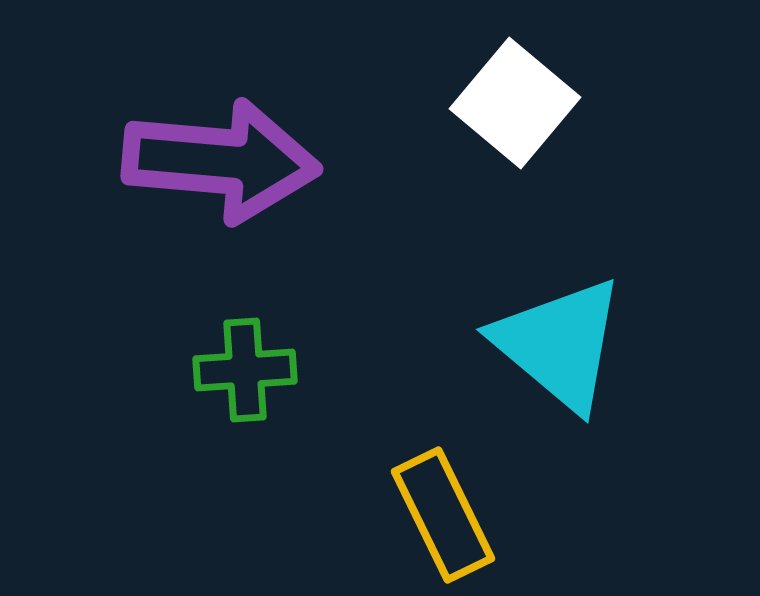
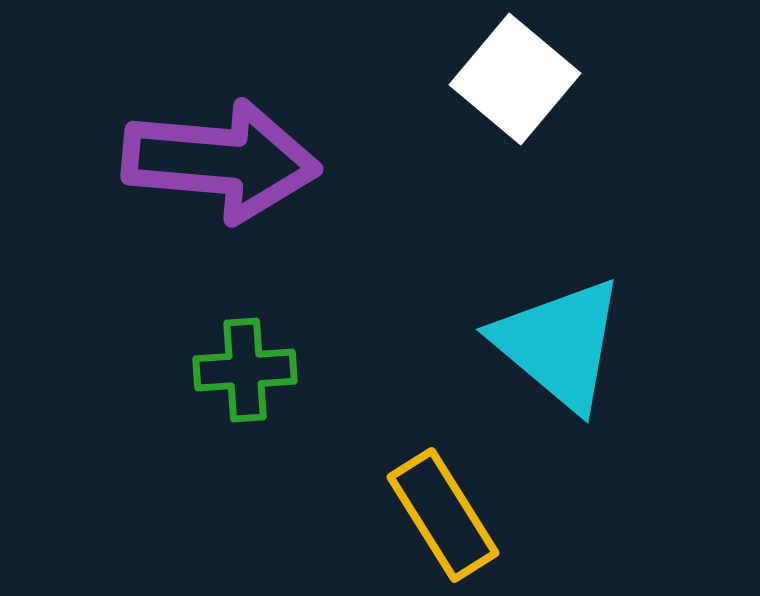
white square: moved 24 px up
yellow rectangle: rotated 6 degrees counterclockwise
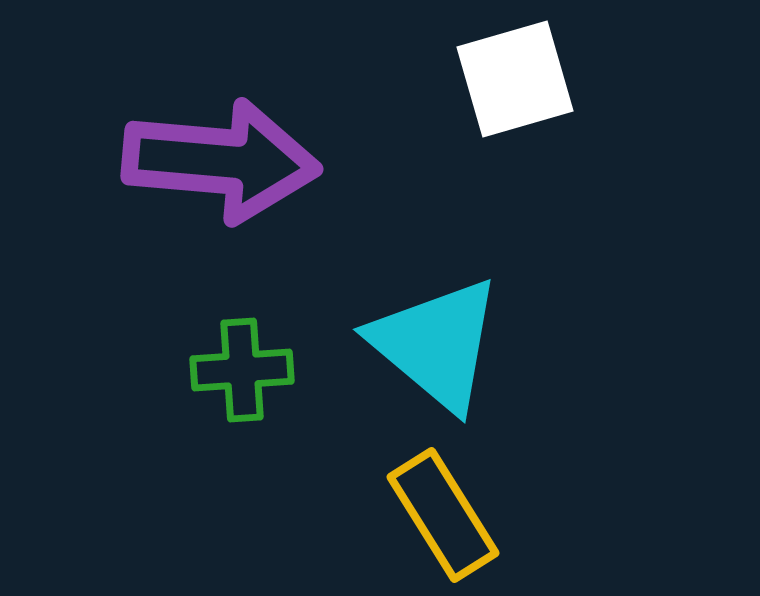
white square: rotated 34 degrees clockwise
cyan triangle: moved 123 px left
green cross: moved 3 px left
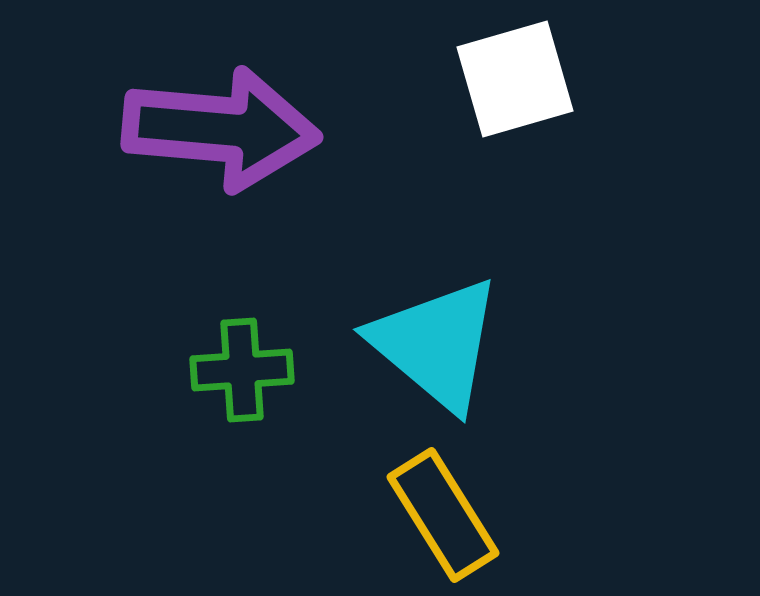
purple arrow: moved 32 px up
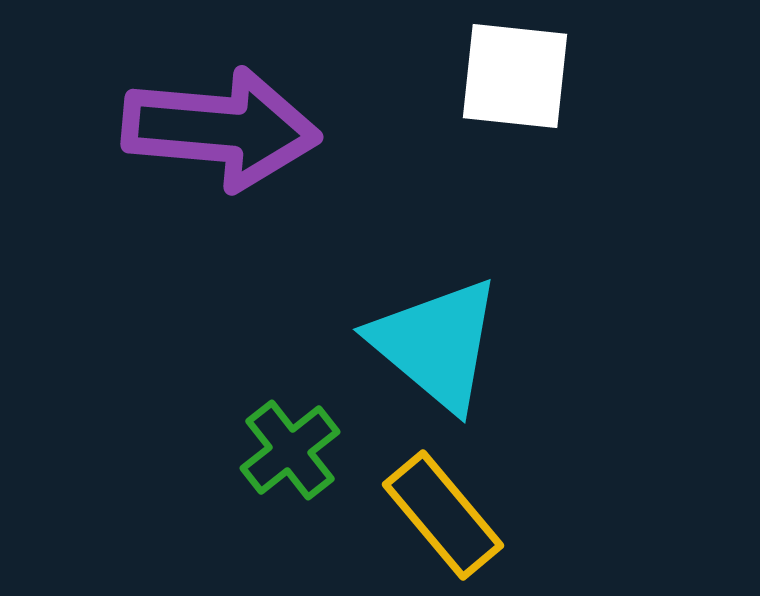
white square: moved 3 px up; rotated 22 degrees clockwise
green cross: moved 48 px right, 80 px down; rotated 34 degrees counterclockwise
yellow rectangle: rotated 8 degrees counterclockwise
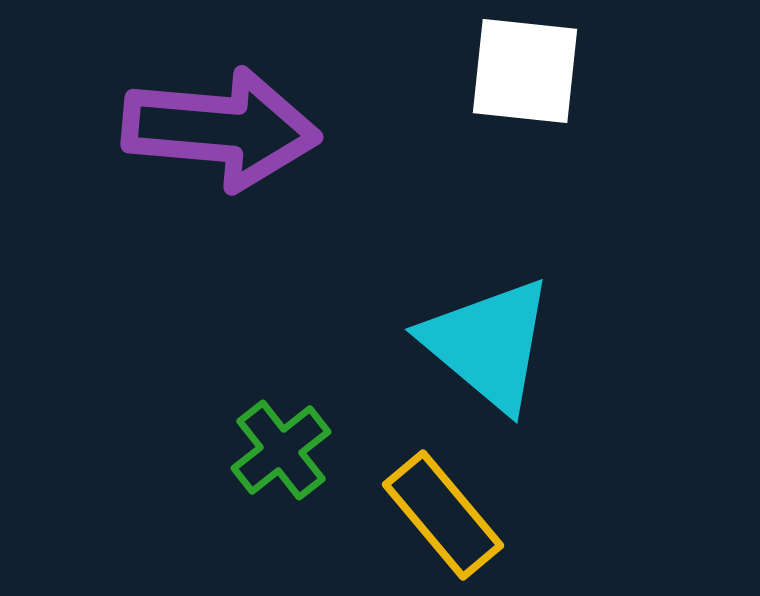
white square: moved 10 px right, 5 px up
cyan triangle: moved 52 px right
green cross: moved 9 px left
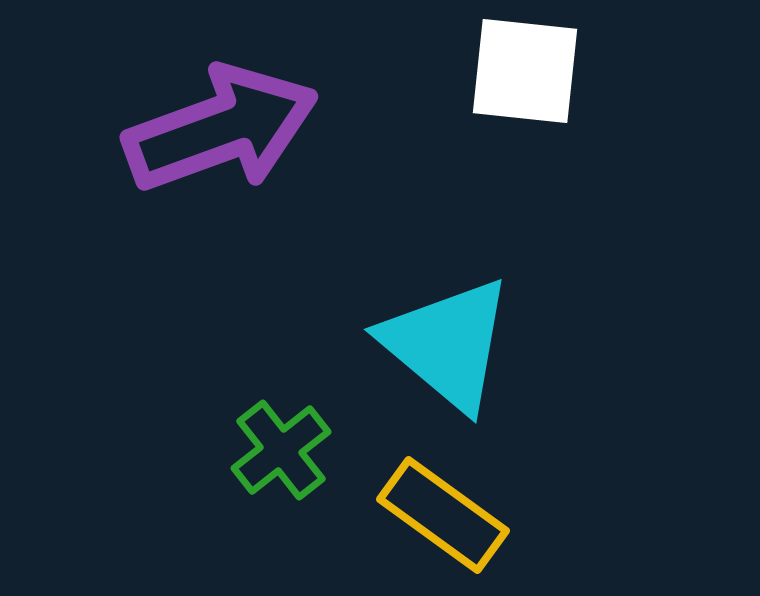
purple arrow: rotated 25 degrees counterclockwise
cyan triangle: moved 41 px left
yellow rectangle: rotated 14 degrees counterclockwise
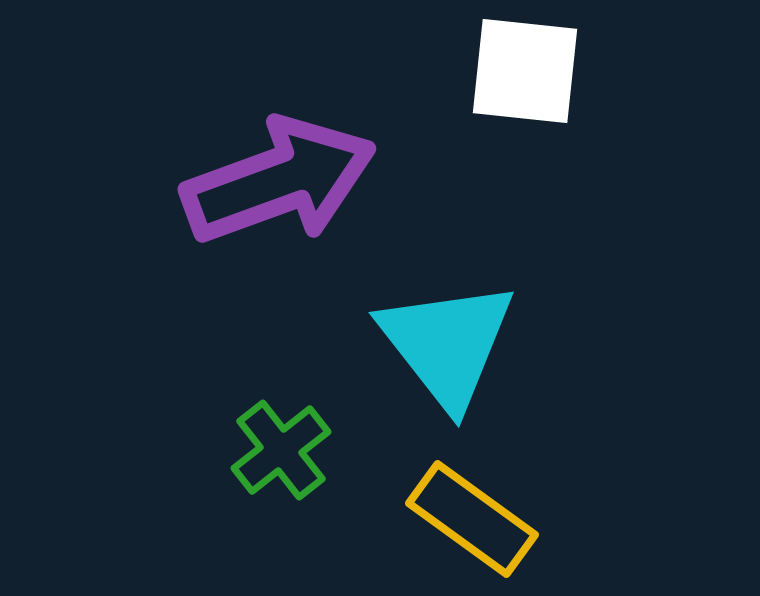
purple arrow: moved 58 px right, 52 px down
cyan triangle: rotated 12 degrees clockwise
yellow rectangle: moved 29 px right, 4 px down
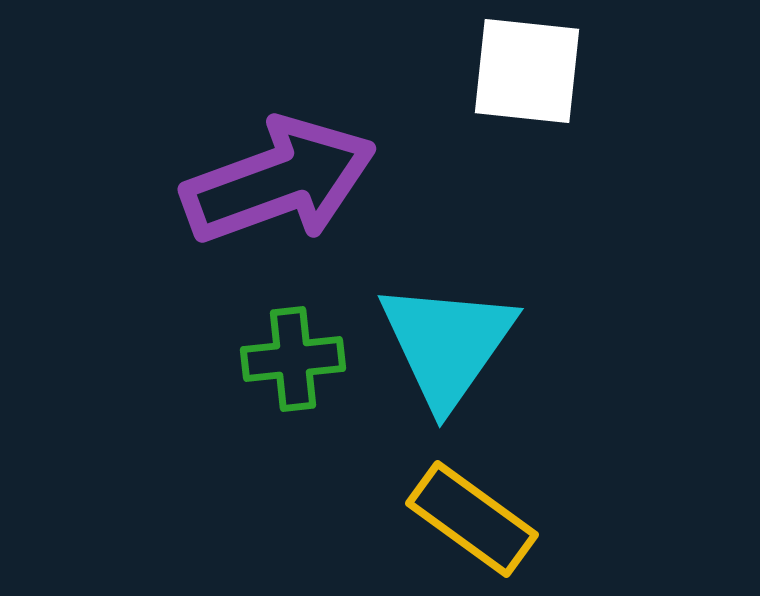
white square: moved 2 px right
cyan triangle: rotated 13 degrees clockwise
green cross: moved 12 px right, 91 px up; rotated 32 degrees clockwise
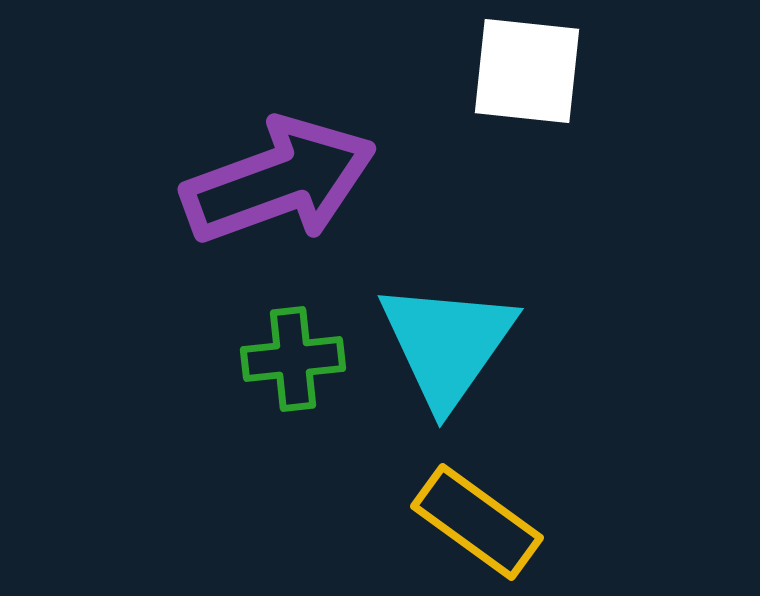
yellow rectangle: moved 5 px right, 3 px down
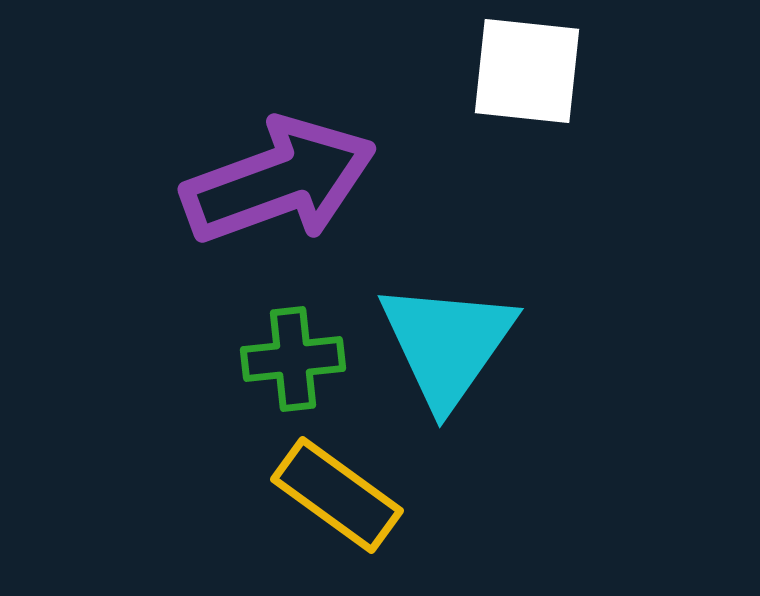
yellow rectangle: moved 140 px left, 27 px up
